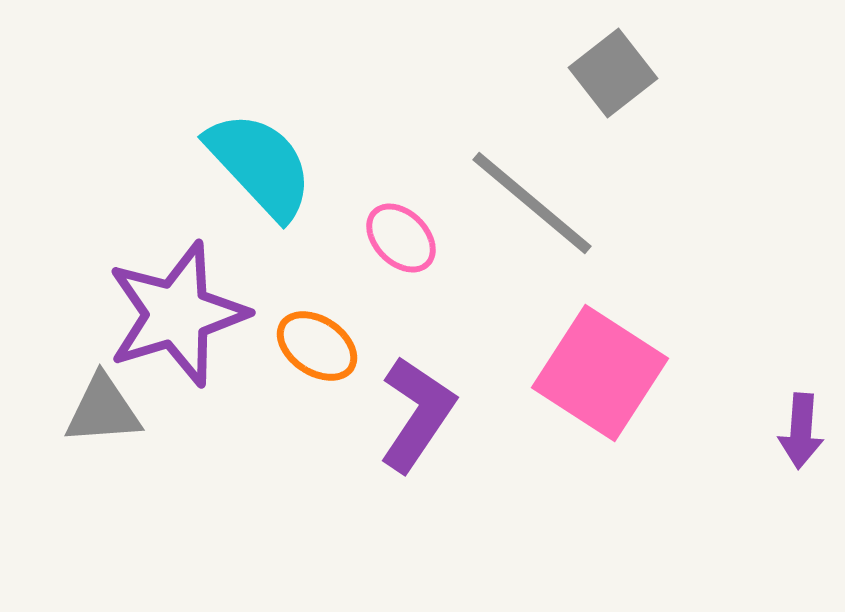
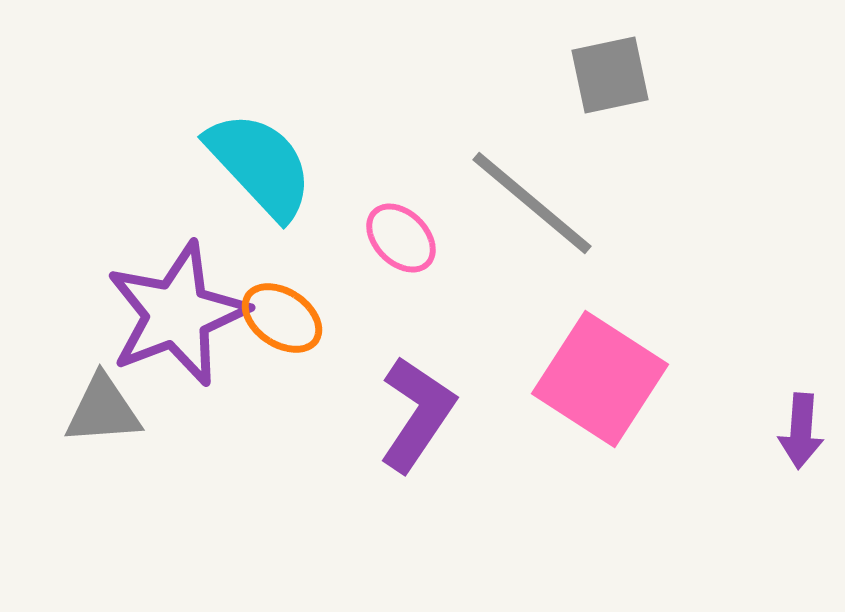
gray square: moved 3 px left, 2 px down; rotated 26 degrees clockwise
purple star: rotated 4 degrees counterclockwise
orange ellipse: moved 35 px left, 28 px up
pink square: moved 6 px down
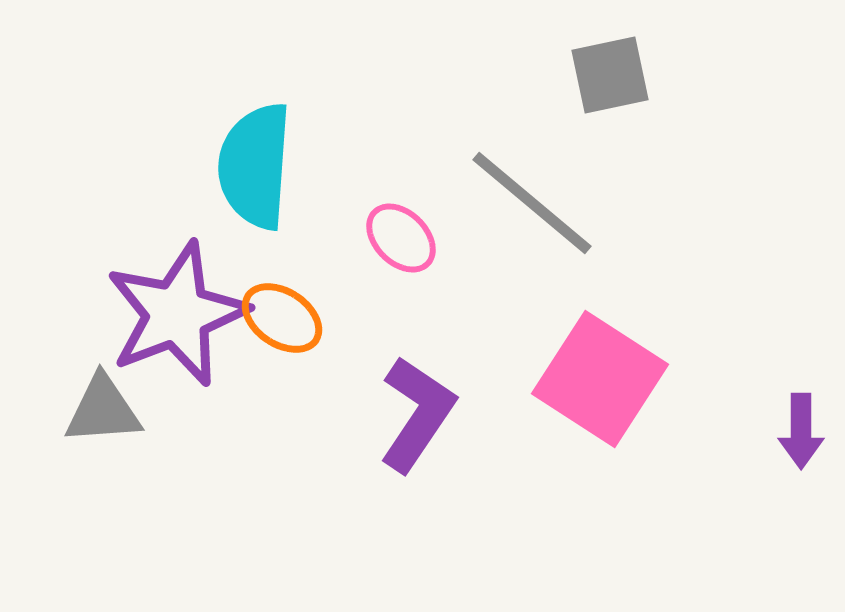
cyan semicircle: moved 5 px left, 1 px down; rotated 133 degrees counterclockwise
purple arrow: rotated 4 degrees counterclockwise
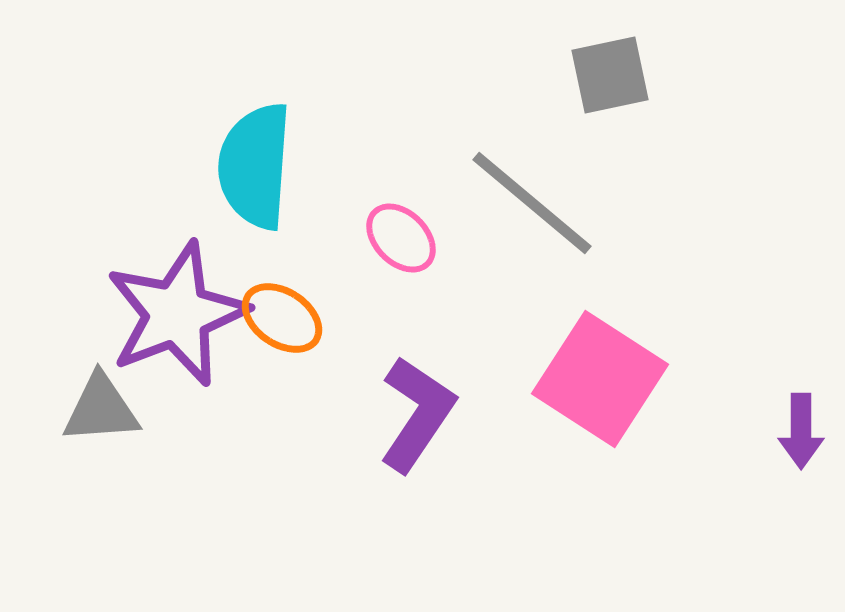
gray triangle: moved 2 px left, 1 px up
